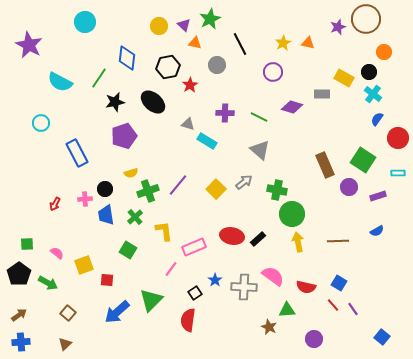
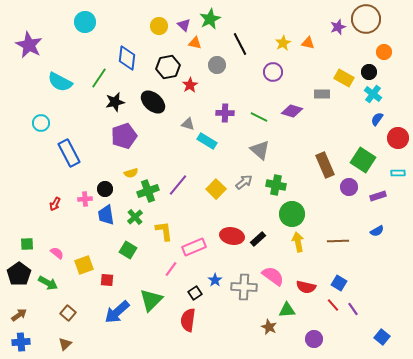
purple diamond at (292, 107): moved 4 px down
blue rectangle at (77, 153): moved 8 px left
green cross at (277, 190): moved 1 px left, 5 px up
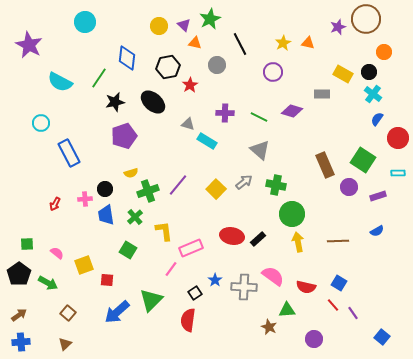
yellow rectangle at (344, 78): moved 1 px left, 4 px up
pink rectangle at (194, 247): moved 3 px left, 1 px down
purple line at (353, 309): moved 4 px down
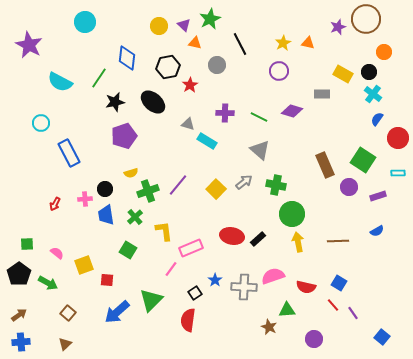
purple circle at (273, 72): moved 6 px right, 1 px up
pink semicircle at (273, 276): rotated 55 degrees counterclockwise
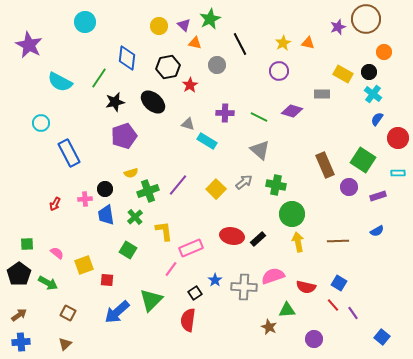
brown square at (68, 313): rotated 14 degrees counterclockwise
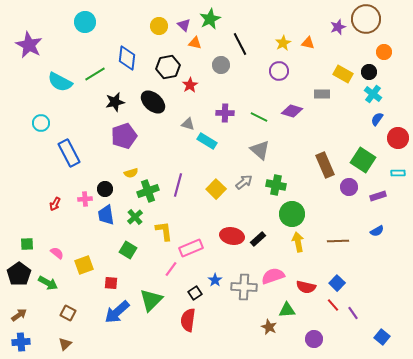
gray circle at (217, 65): moved 4 px right
green line at (99, 78): moved 4 px left, 4 px up; rotated 25 degrees clockwise
purple line at (178, 185): rotated 25 degrees counterclockwise
red square at (107, 280): moved 4 px right, 3 px down
blue square at (339, 283): moved 2 px left; rotated 14 degrees clockwise
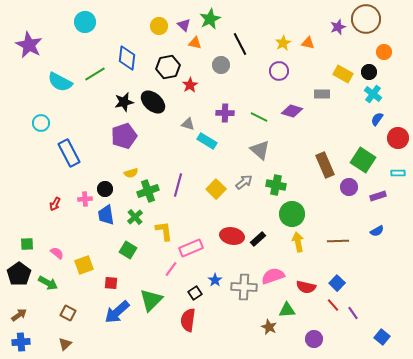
black star at (115, 102): moved 9 px right
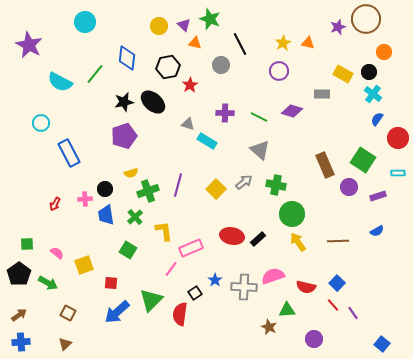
green star at (210, 19): rotated 25 degrees counterclockwise
green line at (95, 74): rotated 20 degrees counterclockwise
yellow arrow at (298, 242): rotated 24 degrees counterclockwise
red semicircle at (188, 320): moved 8 px left, 6 px up
blue square at (382, 337): moved 7 px down
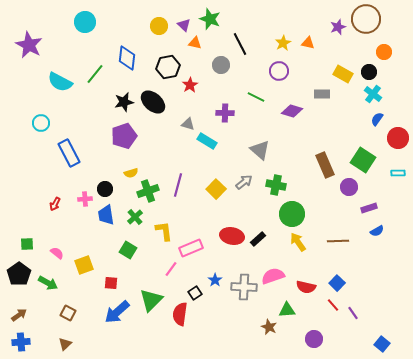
green line at (259, 117): moved 3 px left, 20 px up
purple rectangle at (378, 196): moved 9 px left, 12 px down
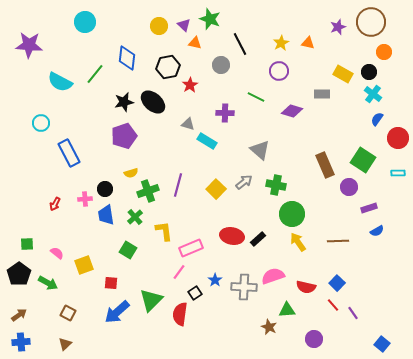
brown circle at (366, 19): moved 5 px right, 3 px down
yellow star at (283, 43): moved 2 px left
purple star at (29, 45): rotated 24 degrees counterclockwise
pink line at (171, 269): moved 8 px right, 3 px down
